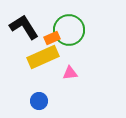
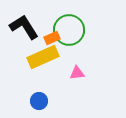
pink triangle: moved 7 px right
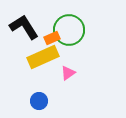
pink triangle: moved 9 px left; rotated 28 degrees counterclockwise
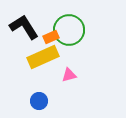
orange rectangle: moved 1 px left, 1 px up
pink triangle: moved 1 px right, 2 px down; rotated 21 degrees clockwise
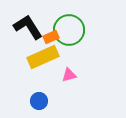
black L-shape: moved 4 px right
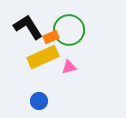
pink triangle: moved 8 px up
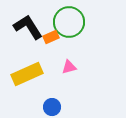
green circle: moved 8 px up
yellow rectangle: moved 16 px left, 17 px down
blue circle: moved 13 px right, 6 px down
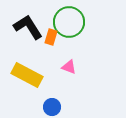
orange rectangle: rotated 49 degrees counterclockwise
pink triangle: rotated 35 degrees clockwise
yellow rectangle: moved 1 px down; rotated 52 degrees clockwise
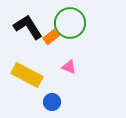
green circle: moved 1 px right, 1 px down
orange rectangle: rotated 35 degrees clockwise
blue circle: moved 5 px up
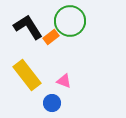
green circle: moved 2 px up
pink triangle: moved 5 px left, 14 px down
yellow rectangle: rotated 24 degrees clockwise
blue circle: moved 1 px down
